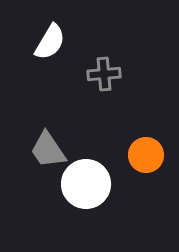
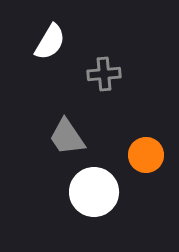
gray trapezoid: moved 19 px right, 13 px up
white circle: moved 8 px right, 8 px down
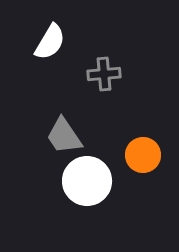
gray trapezoid: moved 3 px left, 1 px up
orange circle: moved 3 px left
white circle: moved 7 px left, 11 px up
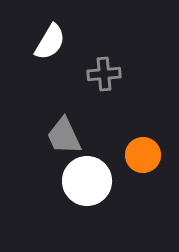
gray trapezoid: rotated 9 degrees clockwise
